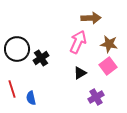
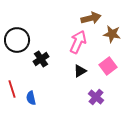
brown arrow: rotated 12 degrees counterclockwise
brown star: moved 3 px right, 10 px up
black circle: moved 9 px up
black cross: moved 1 px down
black triangle: moved 2 px up
purple cross: rotated 21 degrees counterclockwise
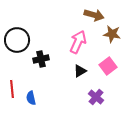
brown arrow: moved 3 px right, 3 px up; rotated 30 degrees clockwise
black cross: rotated 21 degrees clockwise
red line: rotated 12 degrees clockwise
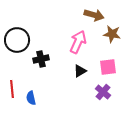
pink square: moved 1 px down; rotated 30 degrees clockwise
purple cross: moved 7 px right, 5 px up
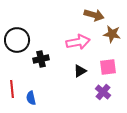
pink arrow: rotated 55 degrees clockwise
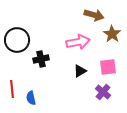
brown star: rotated 24 degrees clockwise
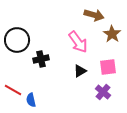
pink arrow: rotated 65 degrees clockwise
red line: moved 1 px right, 1 px down; rotated 54 degrees counterclockwise
blue semicircle: moved 2 px down
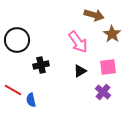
black cross: moved 6 px down
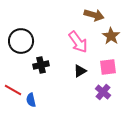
brown star: moved 1 px left, 2 px down
black circle: moved 4 px right, 1 px down
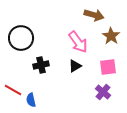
black circle: moved 3 px up
black triangle: moved 5 px left, 5 px up
